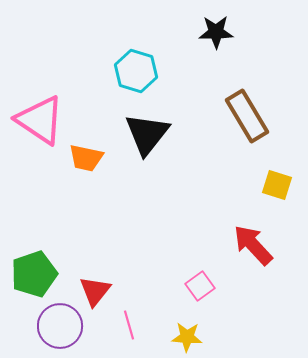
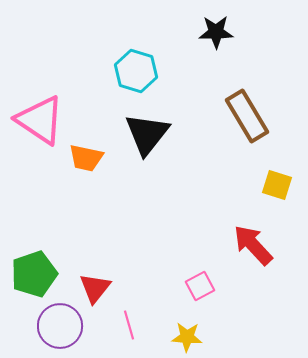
pink square: rotated 8 degrees clockwise
red triangle: moved 3 px up
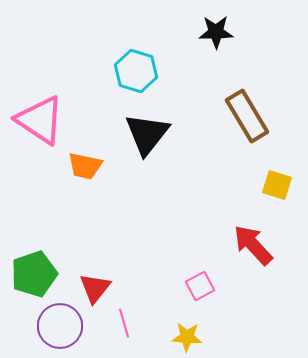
orange trapezoid: moved 1 px left, 8 px down
pink line: moved 5 px left, 2 px up
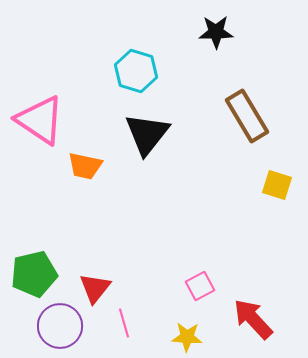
red arrow: moved 74 px down
green pentagon: rotated 6 degrees clockwise
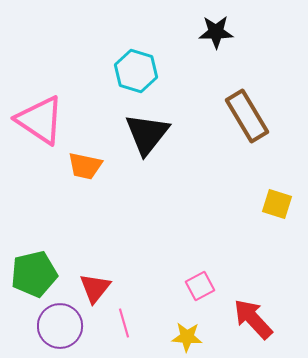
yellow square: moved 19 px down
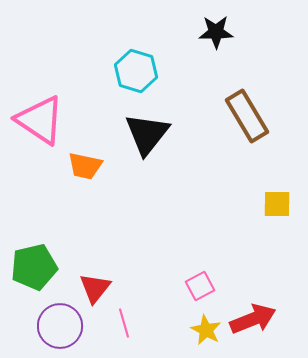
yellow square: rotated 16 degrees counterclockwise
green pentagon: moved 7 px up
red arrow: rotated 111 degrees clockwise
yellow star: moved 19 px right, 7 px up; rotated 24 degrees clockwise
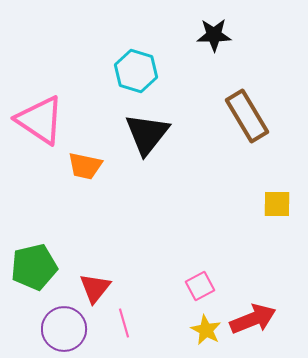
black star: moved 2 px left, 3 px down
purple circle: moved 4 px right, 3 px down
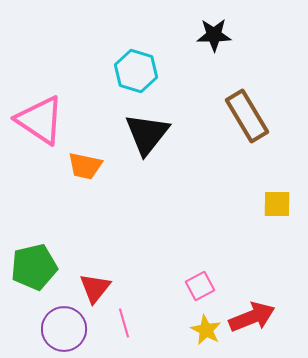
red arrow: moved 1 px left, 2 px up
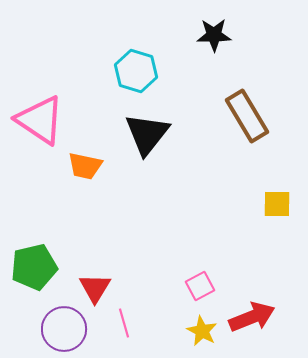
red triangle: rotated 8 degrees counterclockwise
yellow star: moved 4 px left, 1 px down
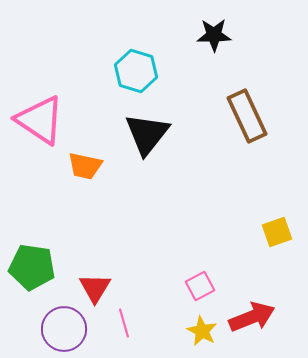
brown rectangle: rotated 6 degrees clockwise
yellow square: moved 28 px down; rotated 20 degrees counterclockwise
green pentagon: moved 2 px left; rotated 21 degrees clockwise
